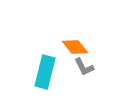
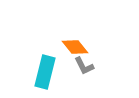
gray L-shape: moved 1 px up
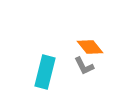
orange diamond: moved 15 px right
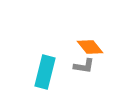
gray L-shape: rotated 55 degrees counterclockwise
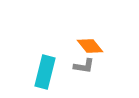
orange diamond: moved 1 px up
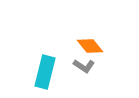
gray L-shape: rotated 25 degrees clockwise
